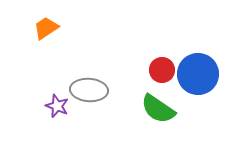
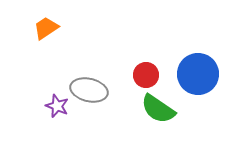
red circle: moved 16 px left, 5 px down
gray ellipse: rotated 9 degrees clockwise
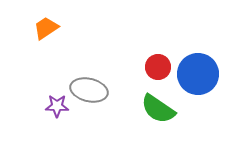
red circle: moved 12 px right, 8 px up
purple star: rotated 20 degrees counterclockwise
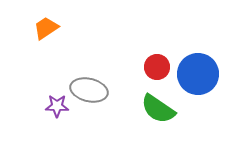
red circle: moved 1 px left
